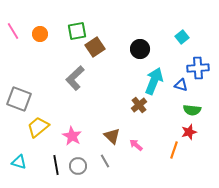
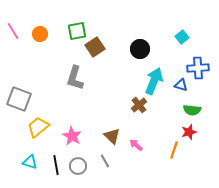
gray L-shape: rotated 30 degrees counterclockwise
cyan triangle: moved 11 px right
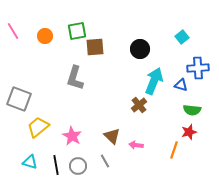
orange circle: moved 5 px right, 2 px down
brown square: rotated 30 degrees clockwise
pink arrow: rotated 32 degrees counterclockwise
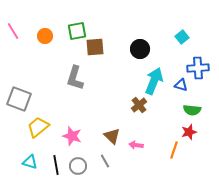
pink star: rotated 12 degrees counterclockwise
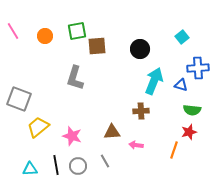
brown square: moved 2 px right, 1 px up
brown cross: moved 2 px right, 6 px down; rotated 35 degrees clockwise
brown triangle: moved 4 px up; rotated 48 degrees counterclockwise
cyan triangle: moved 7 px down; rotated 21 degrees counterclockwise
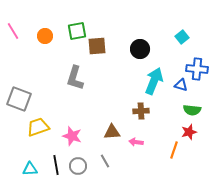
blue cross: moved 1 px left, 1 px down; rotated 10 degrees clockwise
yellow trapezoid: rotated 20 degrees clockwise
pink arrow: moved 3 px up
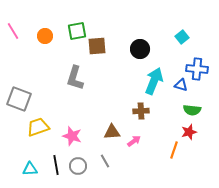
pink arrow: moved 2 px left, 1 px up; rotated 136 degrees clockwise
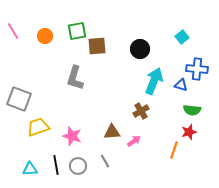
brown cross: rotated 28 degrees counterclockwise
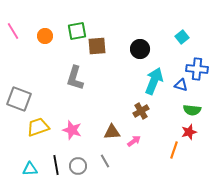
pink star: moved 6 px up
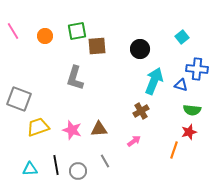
brown triangle: moved 13 px left, 3 px up
gray circle: moved 5 px down
